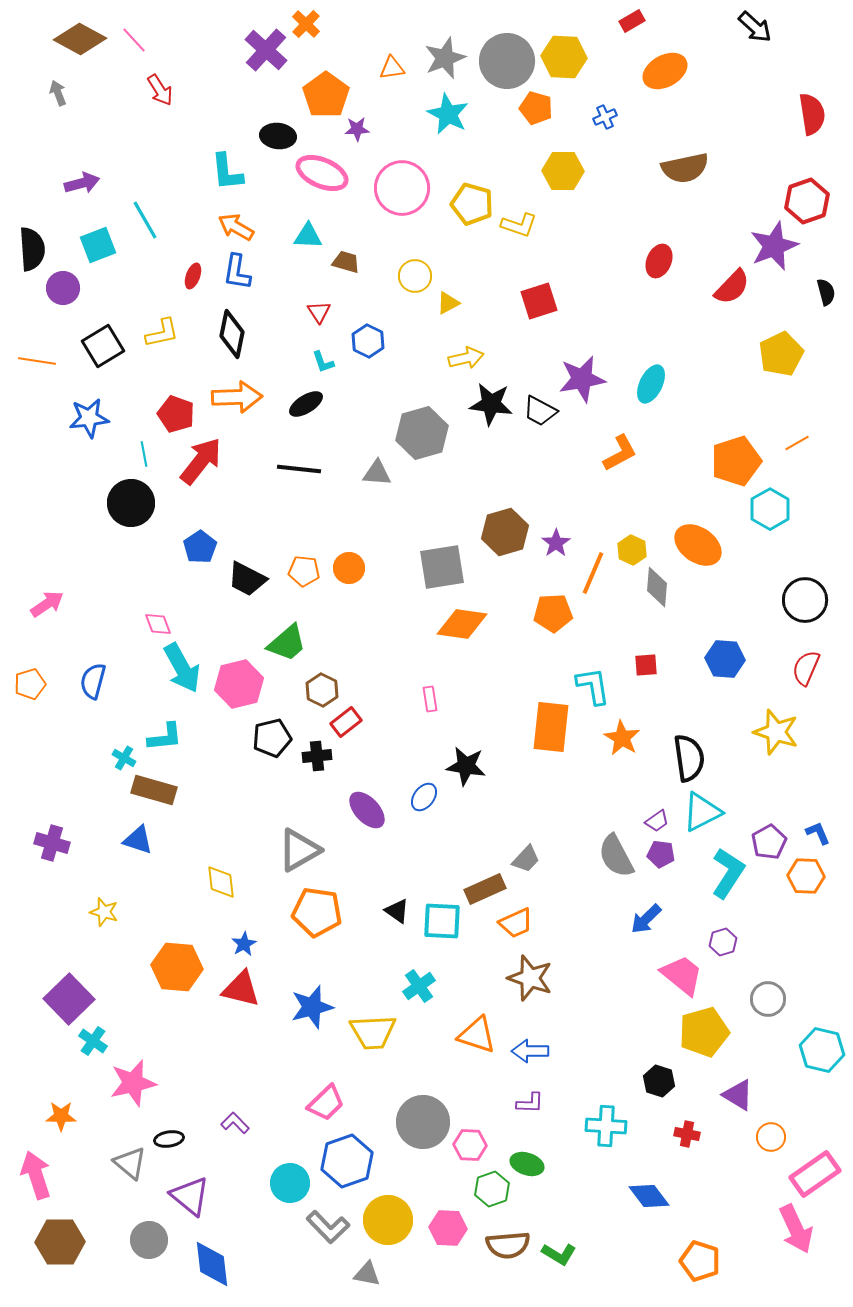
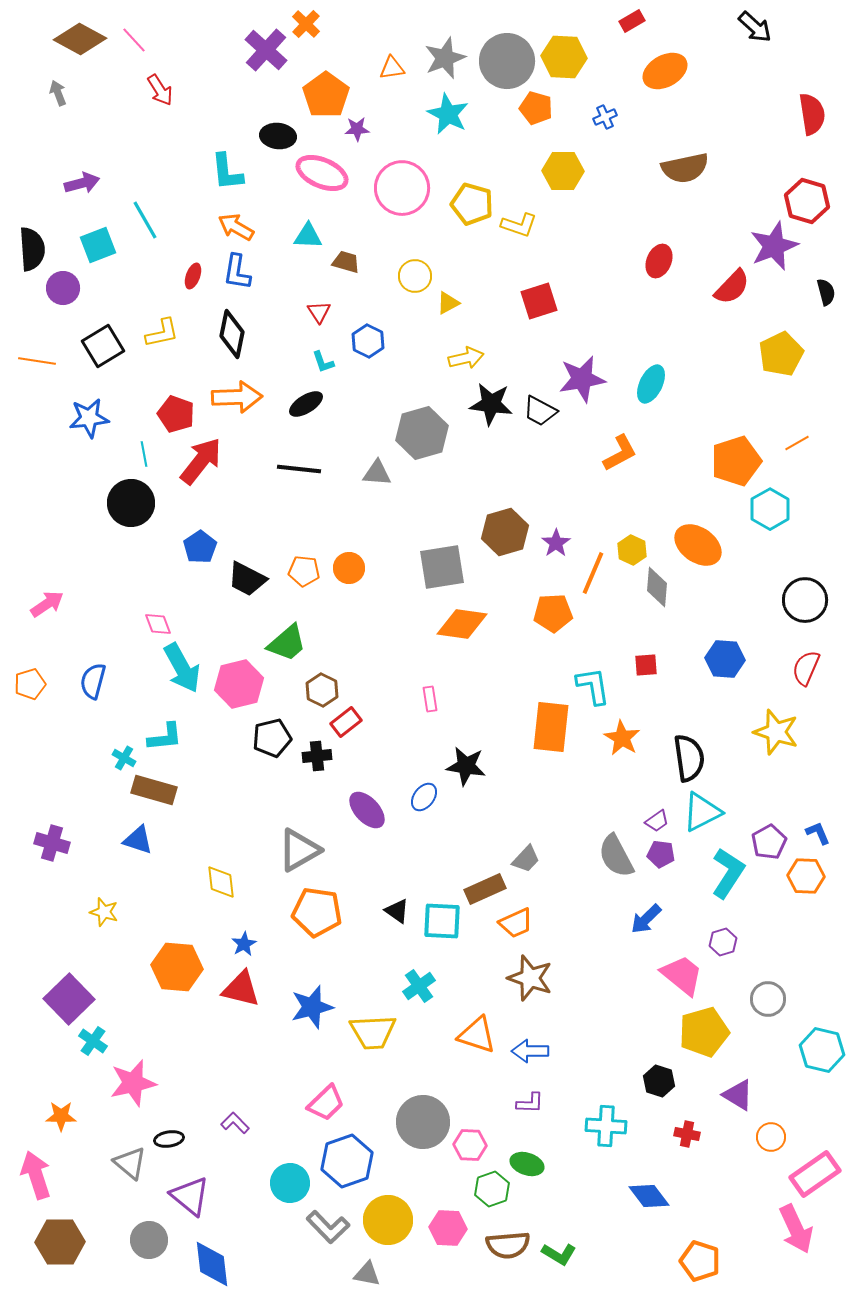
red hexagon at (807, 201): rotated 24 degrees counterclockwise
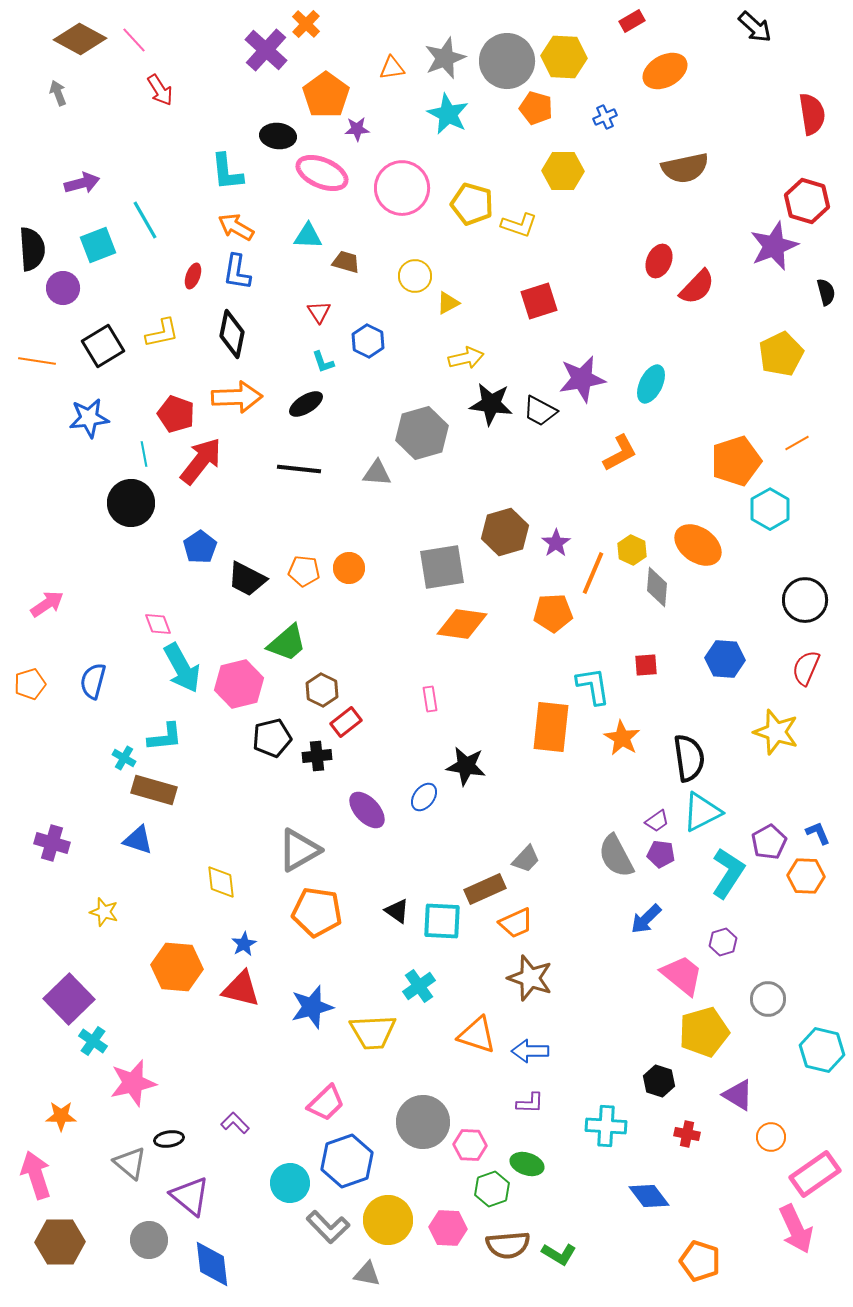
red semicircle at (732, 287): moved 35 px left
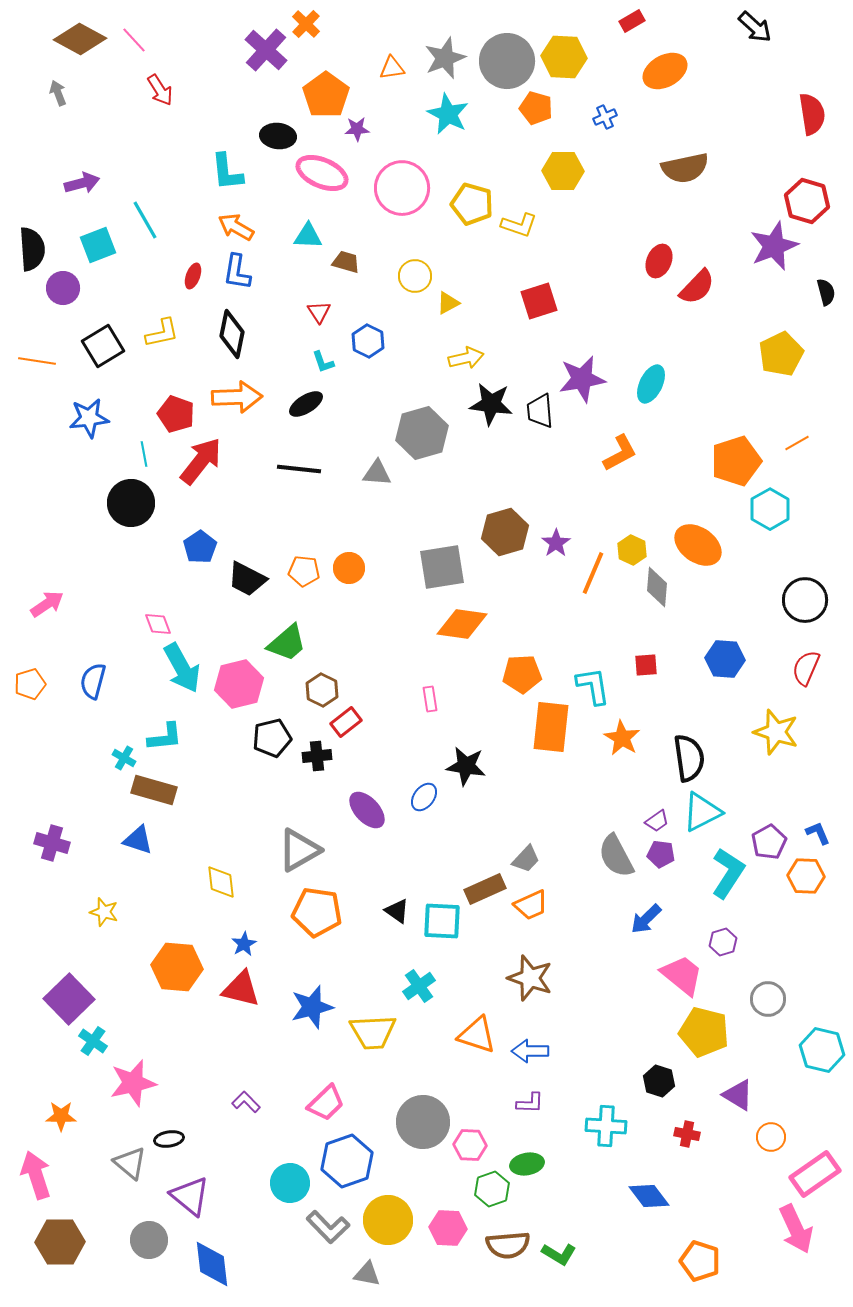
black trapezoid at (540, 411): rotated 57 degrees clockwise
orange pentagon at (553, 613): moved 31 px left, 61 px down
orange trapezoid at (516, 923): moved 15 px right, 18 px up
yellow pentagon at (704, 1032): rotated 30 degrees clockwise
purple L-shape at (235, 1123): moved 11 px right, 21 px up
green ellipse at (527, 1164): rotated 28 degrees counterclockwise
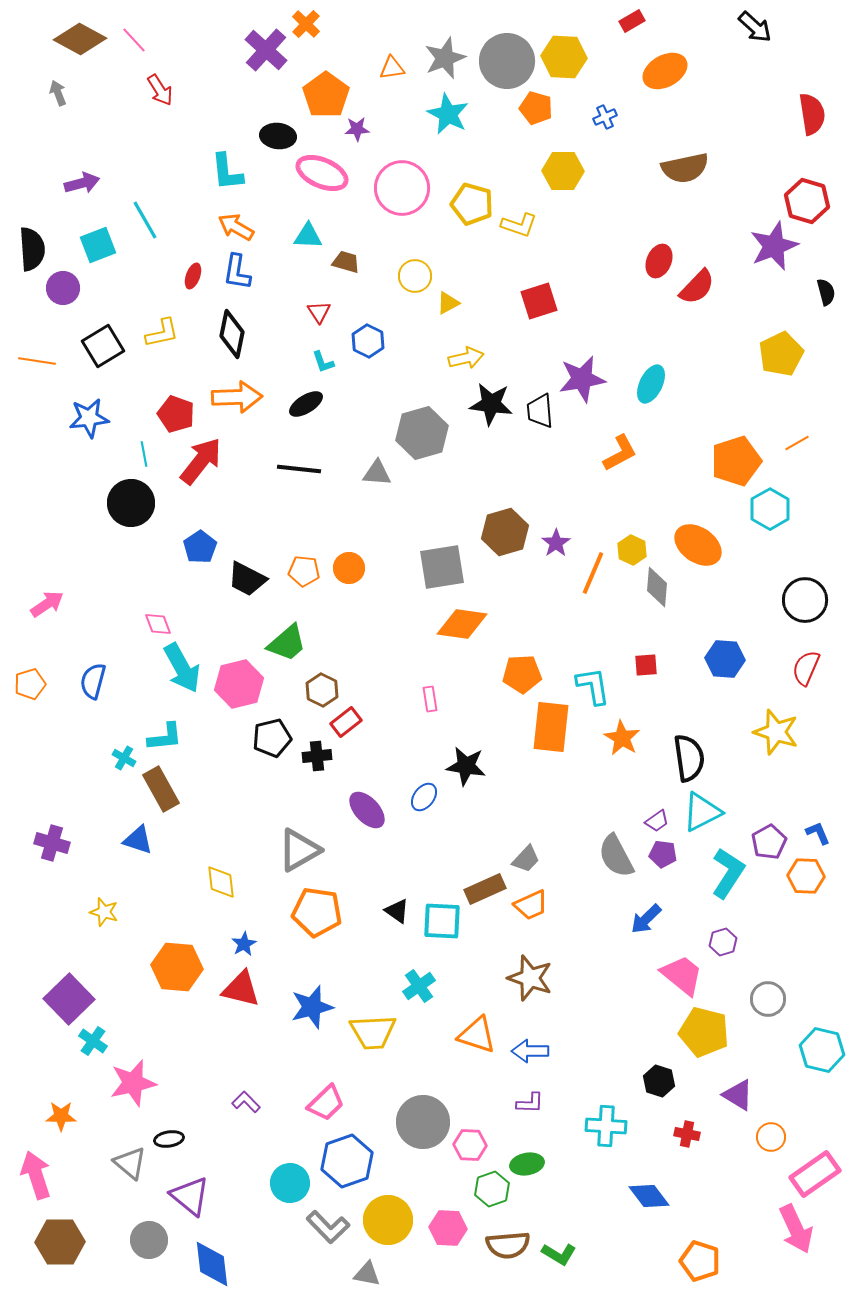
brown rectangle at (154, 790): moved 7 px right, 1 px up; rotated 45 degrees clockwise
purple pentagon at (661, 854): moved 2 px right
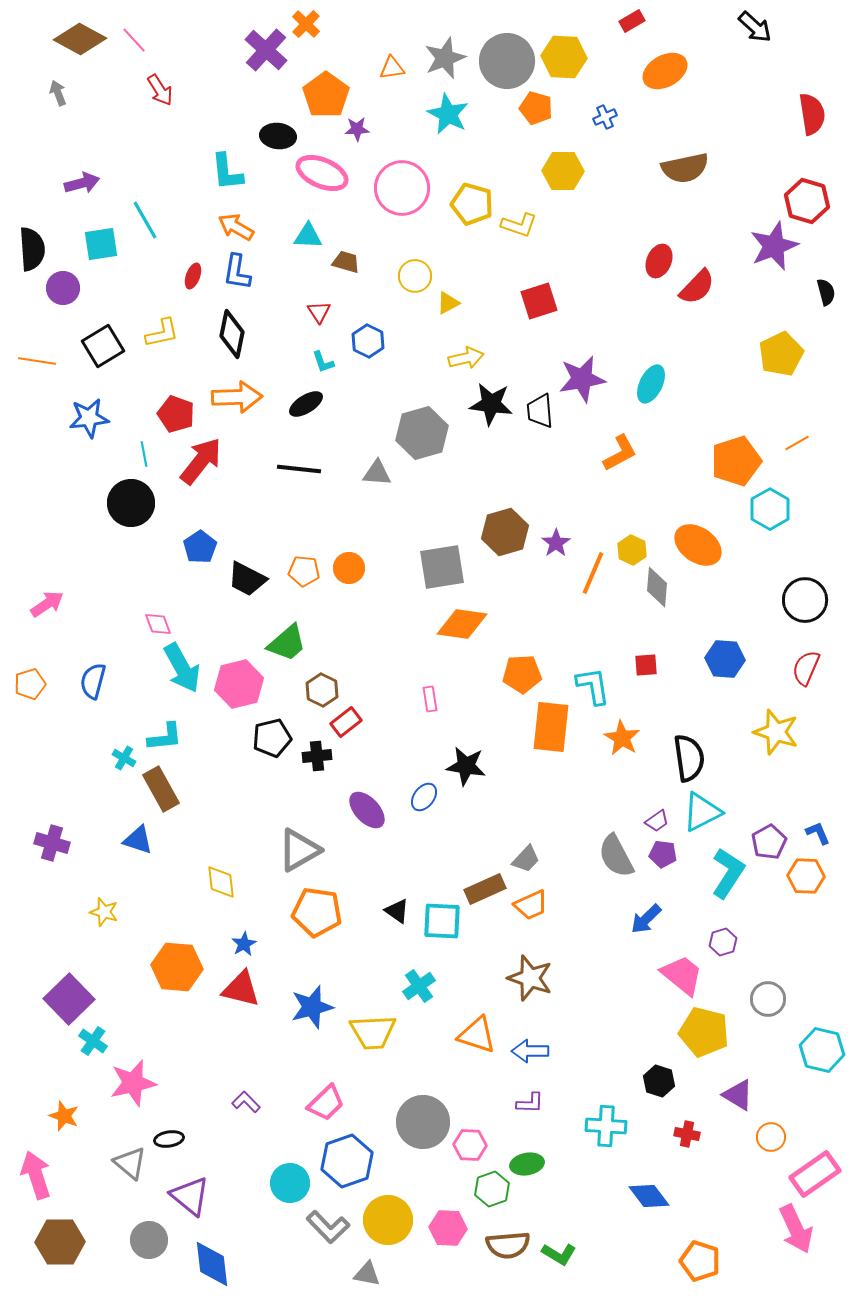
cyan square at (98, 245): moved 3 px right, 1 px up; rotated 12 degrees clockwise
orange star at (61, 1116): moved 3 px right; rotated 20 degrees clockwise
